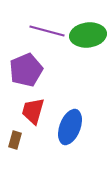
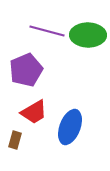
green ellipse: rotated 8 degrees clockwise
red trapezoid: moved 1 px right, 1 px down; rotated 136 degrees counterclockwise
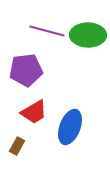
purple pentagon: rotated 16 degrees clockwise
brown rectangle: moved 2 px right, 6 px down; rotated 12 degrees clockwise
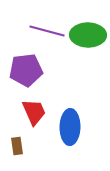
red trapezoid: rotated 84 degrees counterclockwise
blue ellipse: rotated 20 degrees counterclockwise
brown rectangle: rotated 36 degrees counterclockwise
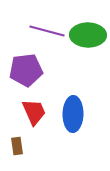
blue ellipse: moved 3 px right, 13 px up
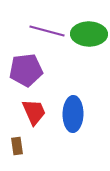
green ellipse: moved 1 px right, 1 px up
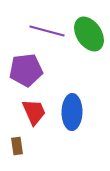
green ellipse: rotated 56 degrees clockwise
blue ellipse: moved 1 px left, 2 px up
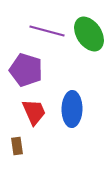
purple pentagon: rotated 24 degrees clockwise
blue ellipse: moved 3 px up
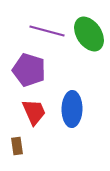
purple pentagon: moved 3 px right
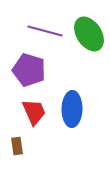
purple line: moved 2 px left
